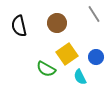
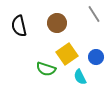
green semicircle: rotated 12 degrees counterclockwise
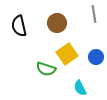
gray line: rotated 24 degrees clockwise
cyan semicircle: moved 11 px down
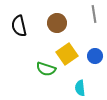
blue circle: moved 1 px left, 1 px up
cyan semicircle: rotated 21 degrees clockwise
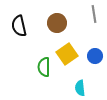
green semicircle: moved 2 px left, 2 px up; rotated 72 degrees clockwise
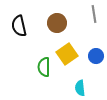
blue circle: moved 1 px right
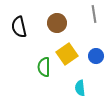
black semicircle: moved 1 px down
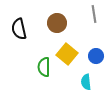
black semicircle: moved 2 px down
yellow square: rotated 15 degrees counterclockwise
cyan semicircle: moved 6 px right, 6 px up
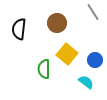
gray line: moved 1 px left, 2 px up; rotated 24 degrees counterclockwise
black semicircle: rotated 20 degrees clockwise
blue circle: moved 1 px left, 4 px down
green semicircle: moved 2 px down
cyan semicircle: rotated 133 degrees clockwise
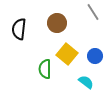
blue circle: moved 4 px up
green semicircle: moved 1 px right
